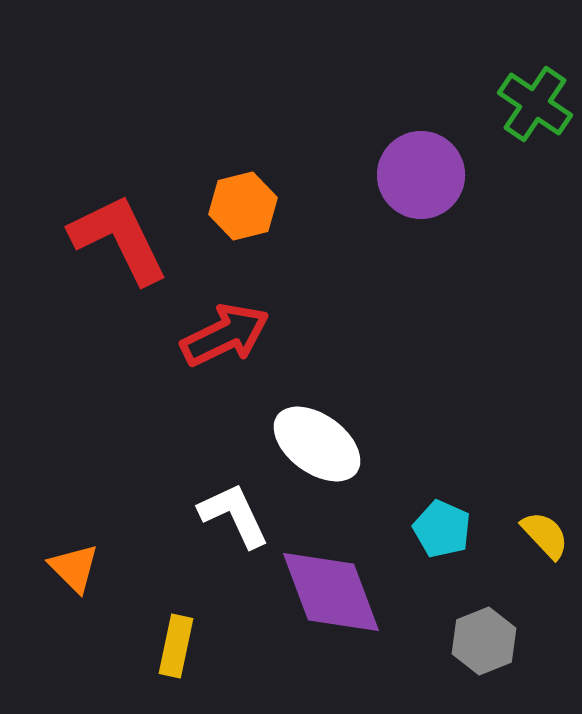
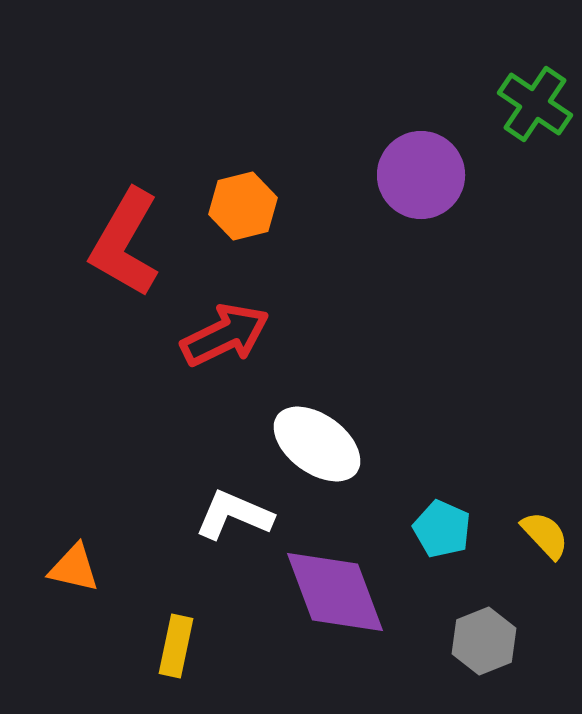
red L-shape: moved 6 px right, 4 px down; rotated 124 degrees counterclockwise
white L-shape: rotated 42 degrees counterclockwise
orange triangle: rotated 32 degrees counterclockwise
purple diamond: moved 4 px right
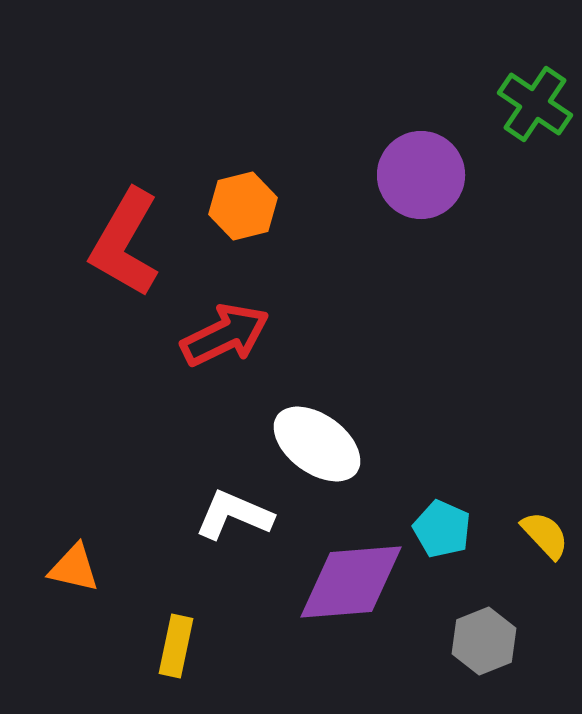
purple diamond: moved 16 px right, 10 px up; rotated 74 degrees counterclockwise
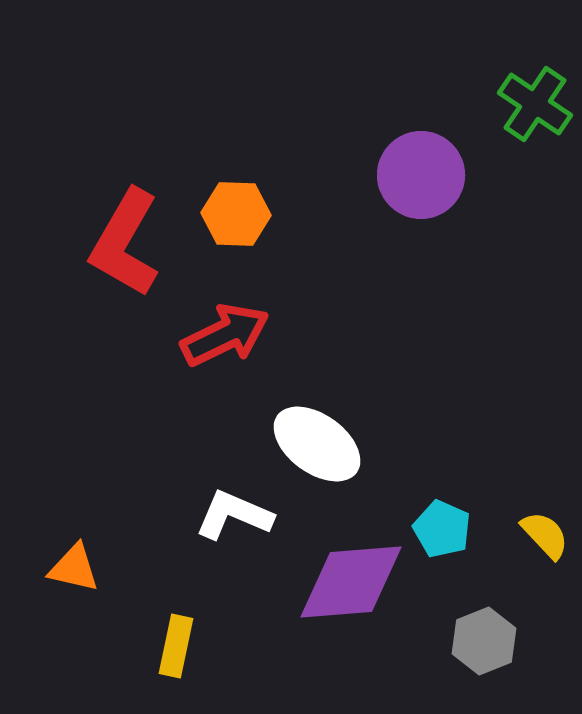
orange hexagon: moved 7 px left, 8 px down; rotated 16 degrees clockwise
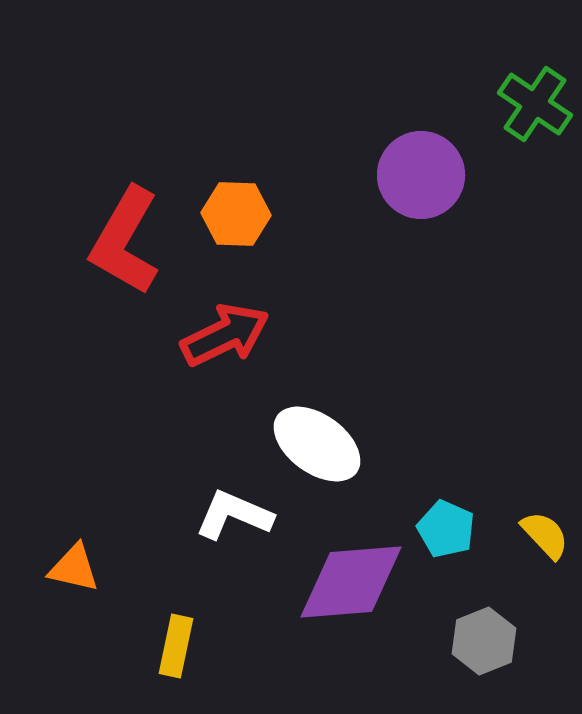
red L-shape: moved 2 px up
cyan pentagon: moved 4 px right
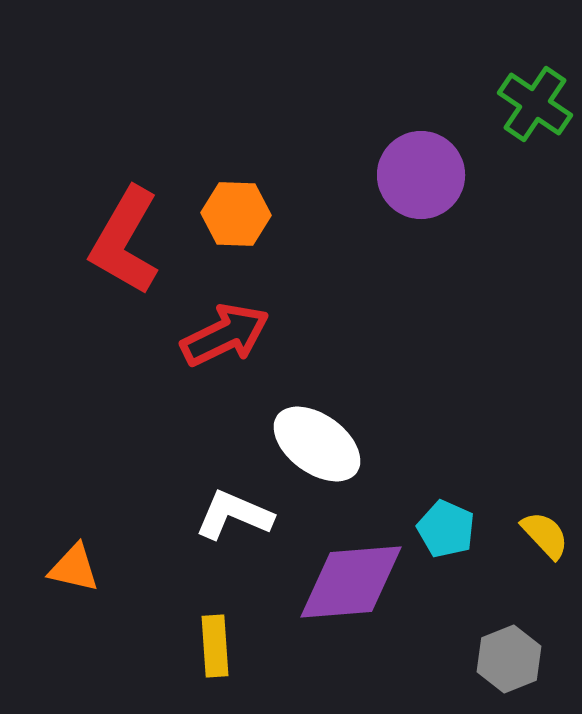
gray hexagon: moved 25 px right, 18 px down
yellow rectangle: moved 39 px right; rotated 16 degrees counterclockwise
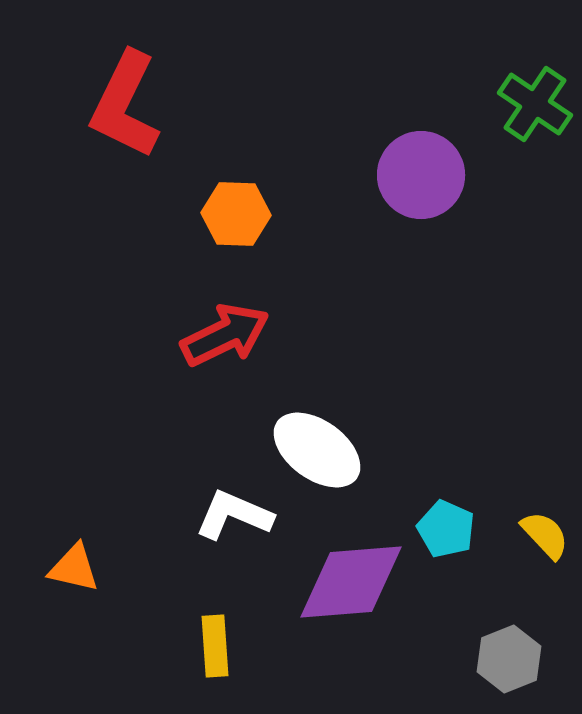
red L-shape: moved 136 px up; rotated 4 degrees counterclockwise
white ellipse: moved 6 px down
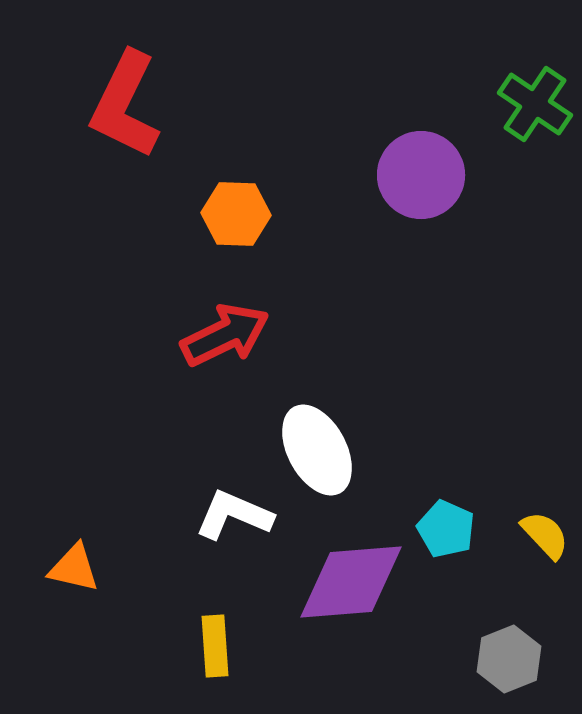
white ellipse: rotated 26 degrees clockwise
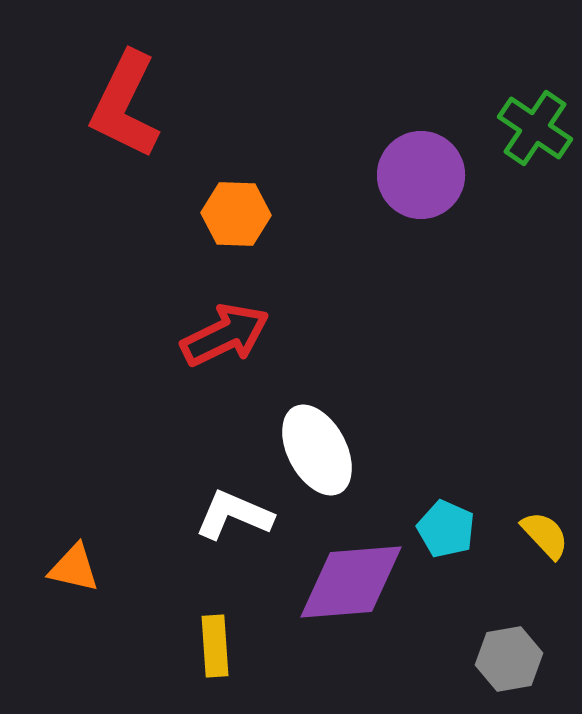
green cross: moved 24 px down
gray hexagon: rotated 12 degrees clockwise
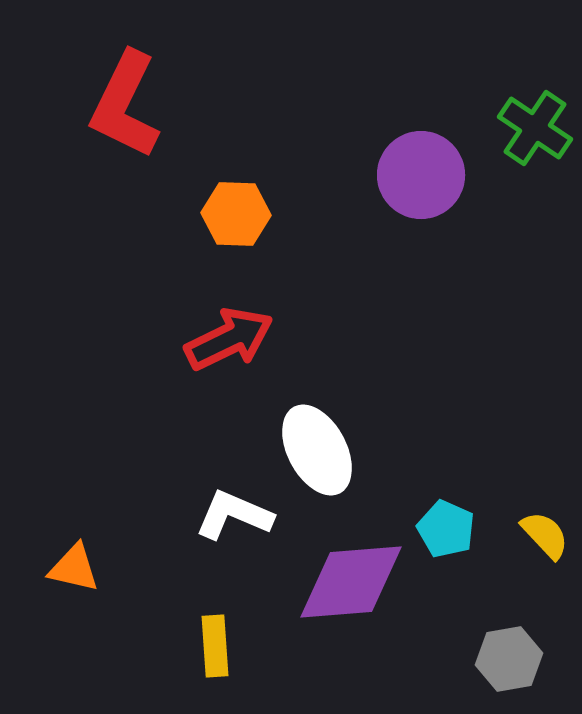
red arrow: moved 4 px right, 4 px down
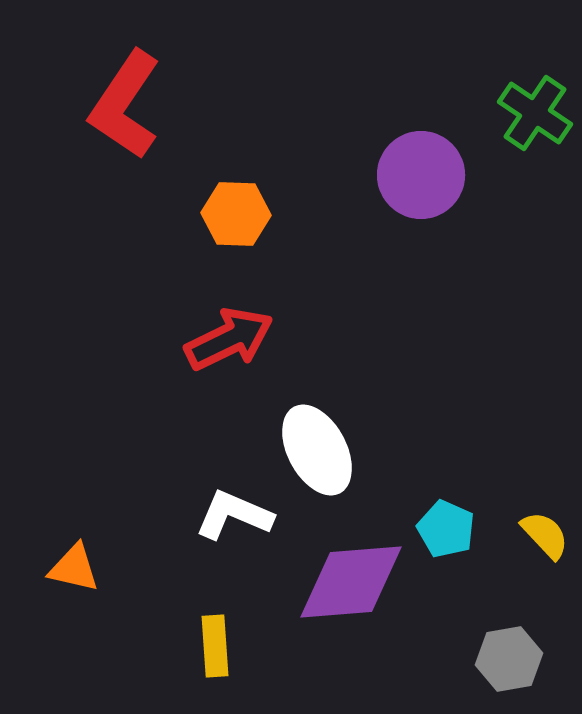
red L-shape: rotated 8 degrees clockwise
green cross: moved 15 px up
